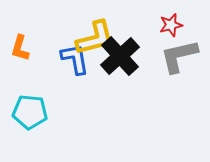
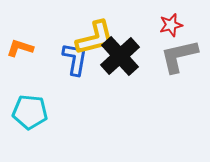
orange L-shape: rotated 92 degrees clockwise
blue L-shape: rotated 20 degrees clockwise
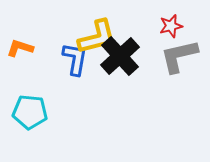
red star: moved 1 px down
yellow L-shape: moved 2 px right, 1 px up
